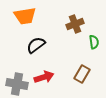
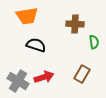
orange trapezoid: moved 2 px right
brown cross: rotated 24 degrees clockwise
black semicircle: rotated 54 degrees clockwise
gray cross: moved 1 px right, 3 px up; rotated 20 degrees clockwise
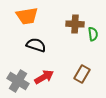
green semicircle: moved 1 px left, 8 px up
red arrow: rotated 12 degrees counterclockwise
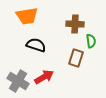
green semicircle: moved 2 px left, 7 px down
brown rectangle: moved 6 px left, 16 px up; rotated 12 degrees counterclockwise
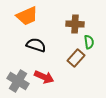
orange trapezoid: rotated 15 degrees counterclockwise
green semicircle: moved 2 px left, 1 px down
brown rectangle: rotated 24 degrees clockwise
red arrow: rotated 54 degrees clockwise
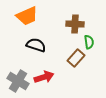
red arrow: rotated 42 degrees counterclockwise
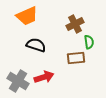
brown cross: rotated 30 degrees counterclockwise
brown rectangle: rotated 42 degrees clockwise
